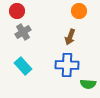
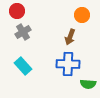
orange circle: moved 3 px right, 4 px down
blue cross: moved 1 px right, 1 px up
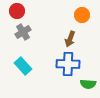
brown arrow: moved 2 px down
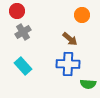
brown arrow: rotated 70 degrees counterclockwise
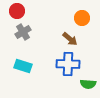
orange circle: moved 3 px down
cyan rectangle: rotated 30 degrees counterclockwise
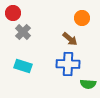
red circle: moved 4 px left, 2 px down
gray cross: rotated 14 degrees counterclockwise
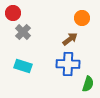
brown arrow: rotated 77 degrees counterclockwise
green semicircle: rotated 77 degrees counterclockwise
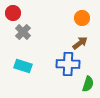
brown arrow: moved 10 px right, 4 px down
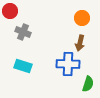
red circle: moved 3 px left, 2 px up
gray cross: rotated 21 degrees counterclockwise
brown arrow: rotated 140 degrees clockwise
